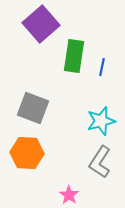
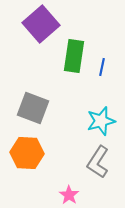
gray L-shape: moved 2 px left
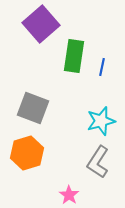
orange hexagon: rotated 20 degrees counterclockwise
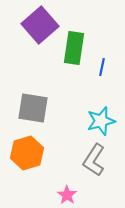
purple square: moved 1 px left, 1 px down
green rectangle: moved 8 px up
gray square: rotated 12 degrees counterclockwise
gray L-shape: moved 4 px left, 2 px up
pink star: moved 2 px left
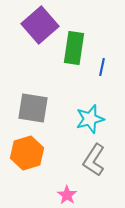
cyan star: moved 11 px left, 2 px up
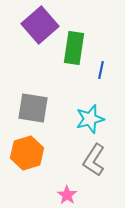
blue line: moved 1 px left, 3 px down
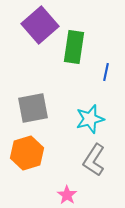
green rectangle: moved 1 px up
blue line: moved 5 px right, 2 px down
gray square: rotated 20 degrees counterclockwise
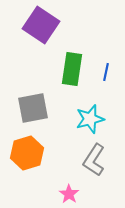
purple square: moved 1 px right; rotated 15 degrees counterclockwise
green rectangle: moved 2 px left, 22 px down
pink star: moved 2 px right, 1 px up
